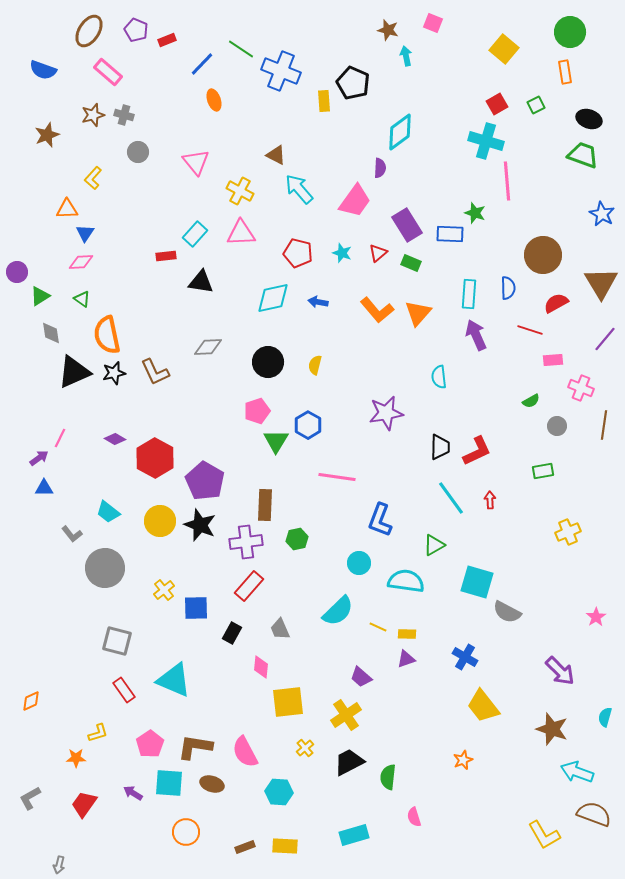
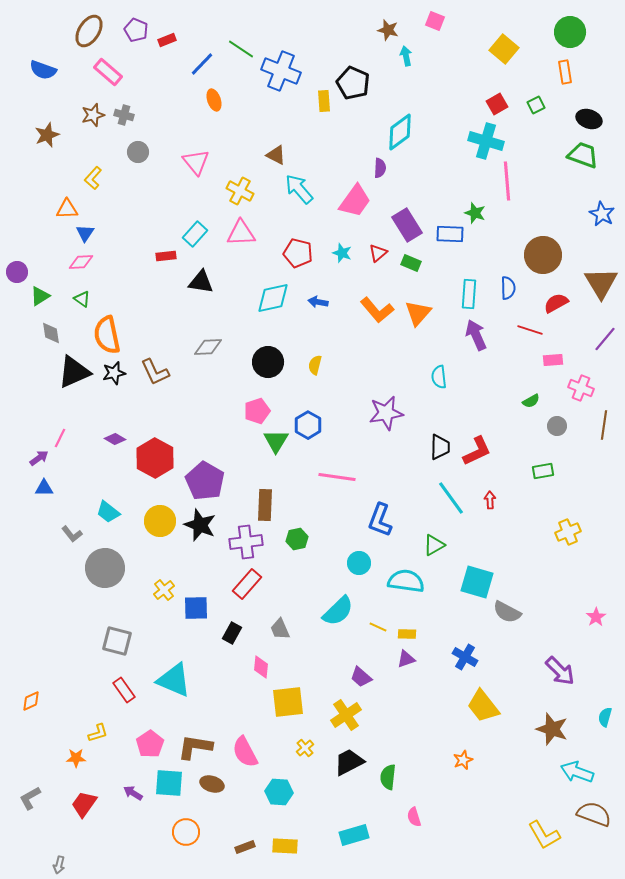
pink square at (433, 23): moved 2 px right, 2 px up
red rectangle at (249, 586): moved 2 px left, 2 px up
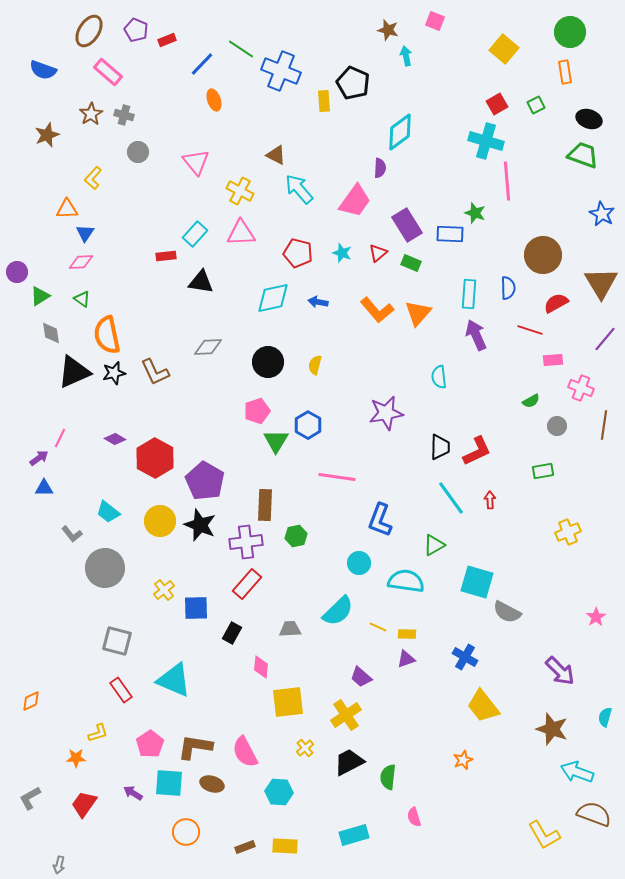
brown star at (93, 115): moved 2 px left, 1 px up; rotated 15 degrees counterclockwise
green hexagon at (297, 539): moved 1 px left, 3 px up
gray trapezoid at (280, 629): moved 10 px right; rotated 110 degrees clockwise
red rectangle at (124, 690): moved 3 px left
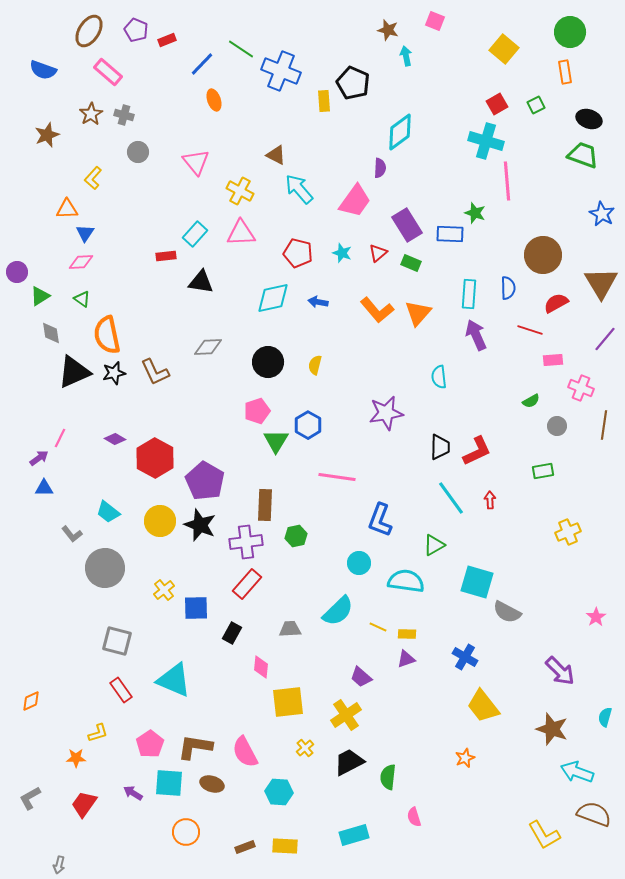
orange star at (463, 760): moved 2 px right, 2 px up
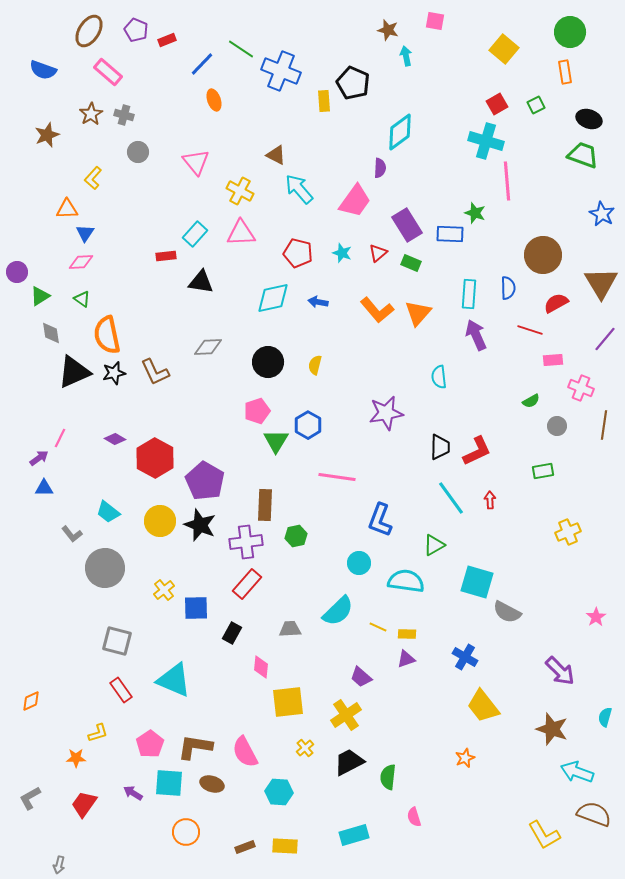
pink square at (435, 21): rotated 12 degrees counterclockwise
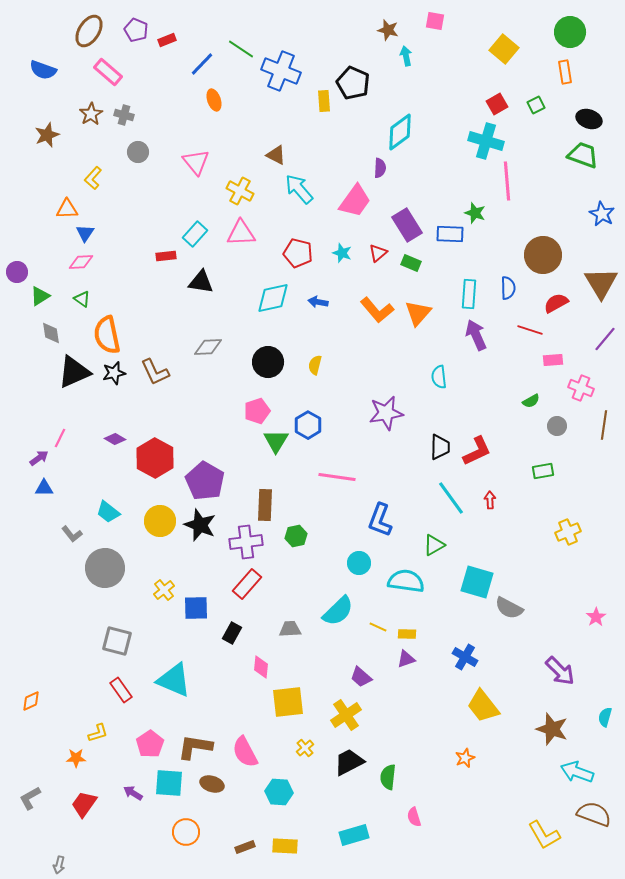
gray semicircle at (507, 612): moved 2 px right, 4 px up
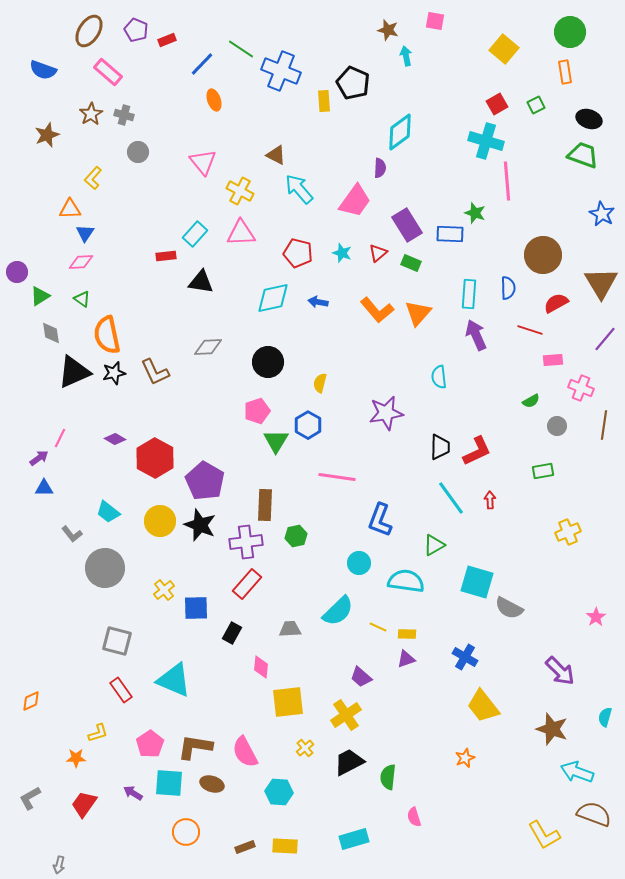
pink triangle at (196, 162): moved 7 px right
orange triangle at (67, 209): moved 3 px right
yellow semicircle at (315, 365): moved 5 px right, 18 px down
cyan rectangle at (354, 835): moved 4 px down
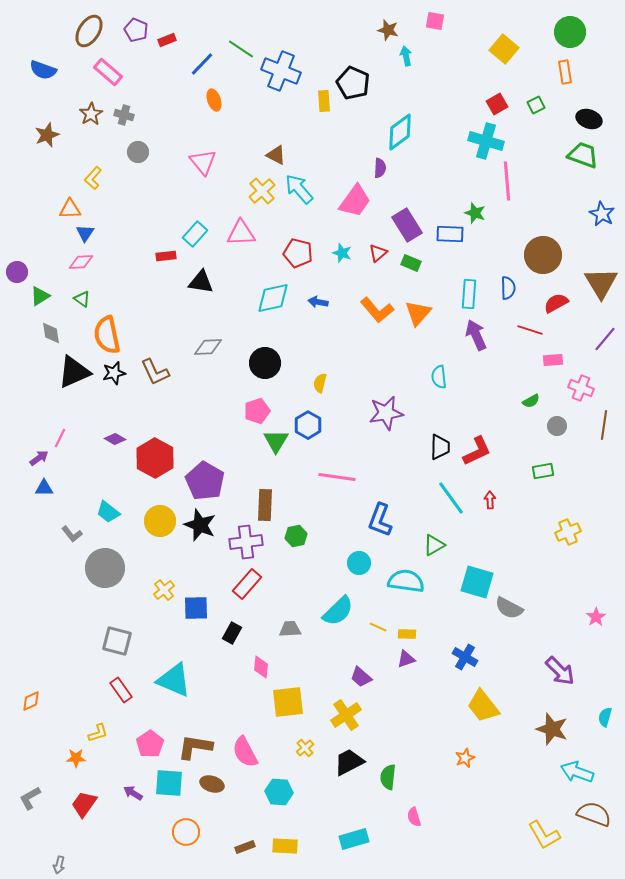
yellow cross at (240, 191): moved 22 px right; rotated 20 degrees clockwise
black circle at (268, 362): moved 3 px left, 1 px down
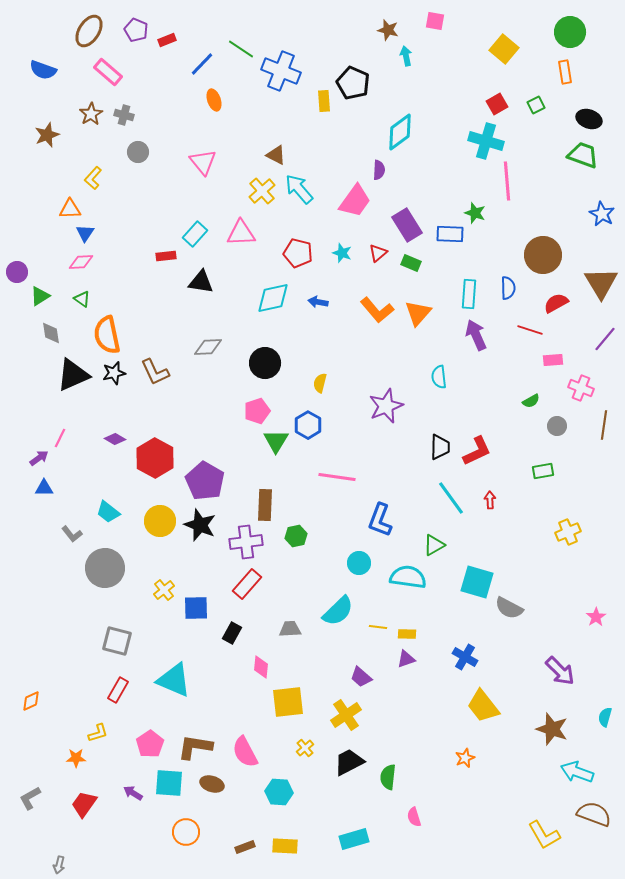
purple semicircle at (380, 168): moved 1 px left, 2 px down
black triangle at (74, 372): moved 1 px left, 3 px down
purple star at (386, 413): moved 7 px up; rotated 12 degrees counterclockwise
cyan semicircle at (406, 581): moved 2 px right, 4 px up
yellow line at (378, 627): rotated 18 degrees counterclockwise
red rectangle at (121, 690): moved 3 px left; rotated 65 degrees clockwise
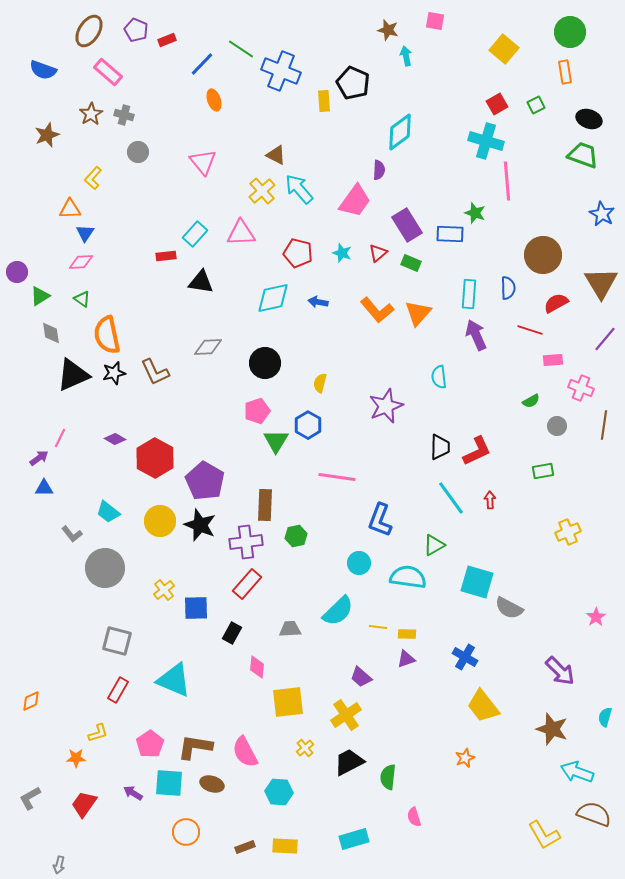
pink diamond at (261, 667): moved 4 px left
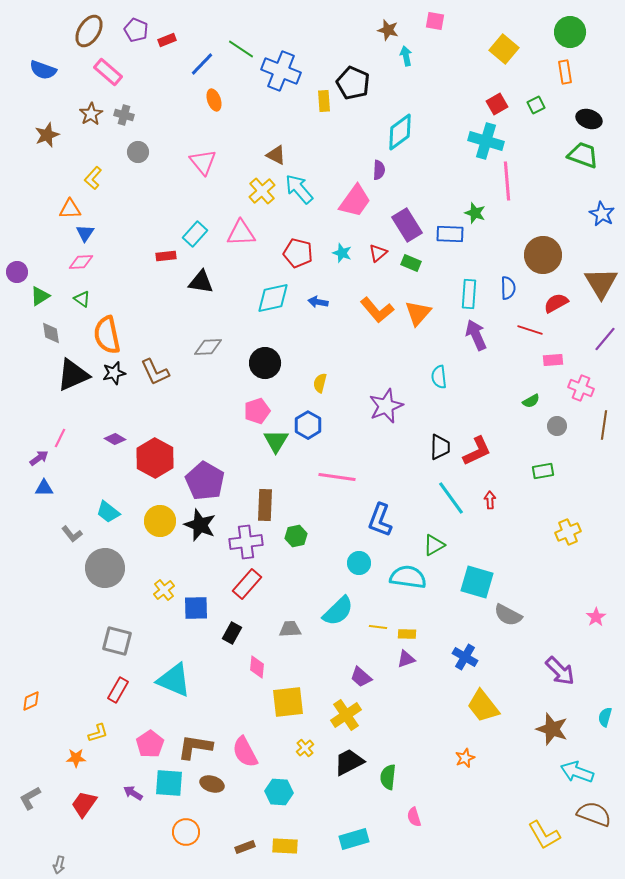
gray semicircle at (509, 608): moved 1 px left, 7 px down
